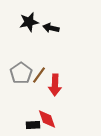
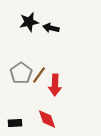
black rectangle: moved 18 px left, 2 px up
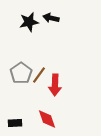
black arrow: moved 10 px up
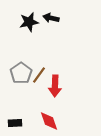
red arrow: moved 1 px down
red diamond: moved 2 px right, 2 px down
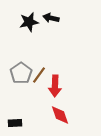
red diamond: moved 11 px right, 6 px up
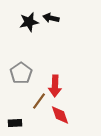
brown line: moved 26 px down
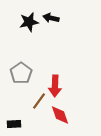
black rectangle: moved 1 px left, 1 px down
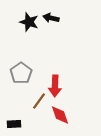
black star: rotated 30 degrees clockwise
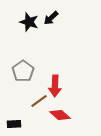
black arrow: rotated 56 degrees counterclockwise
gray pentagon: moved 2 px right, 2 px up
brown line: rotated 18 degrees clockwise
red diamond: rotated 30 degrees counterclockwise
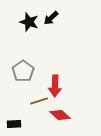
brown line: rotated 18 degrees clockwise
